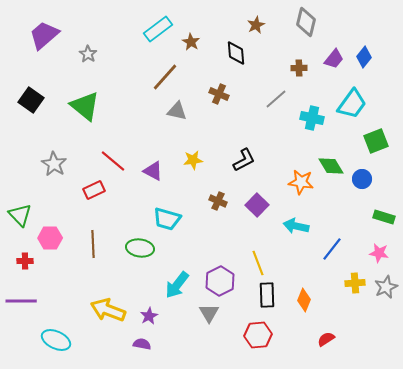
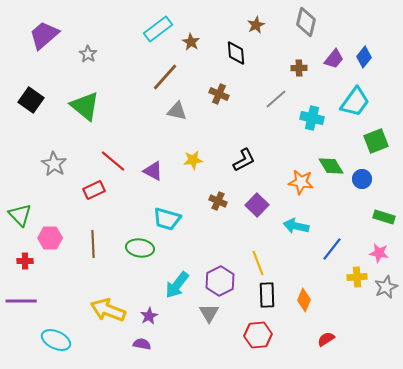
cyan trapezoid at (352, 104): moved 3 px right, 2 px up
yellow cross at (355, 283): moved 2 px right, 6 px up
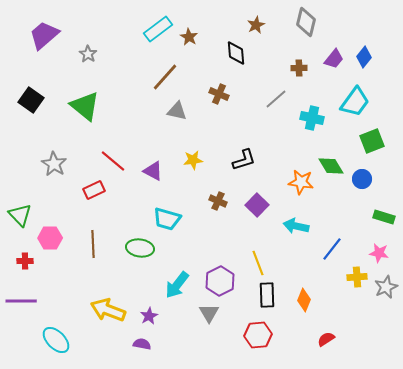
brown star at (191, 42): moved 2 px left, 5 px up
green square at (376, 141): moved 4 px left
black L-shape at (244, 160): rotated 10 degrees clockwise
cyan ellipse at (56, 340): rotated 20 degrees clockwise
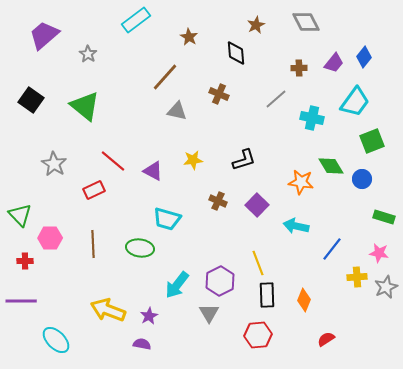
gray diamond at (306, 22): rotated 40 degrees counterclockwise
cyan rectangle at (158, 29): moved 22 px left, 9 px up
purple trapezoid at (334, 59): moved 4 px down
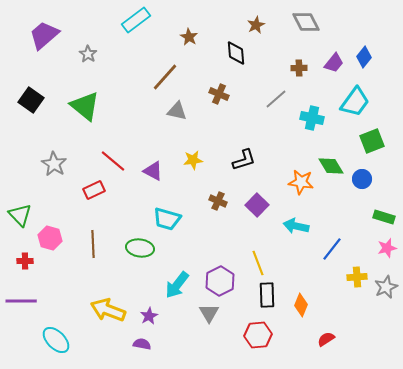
pink hexagon at (50, 238): rotated 15 degrees clockwise
pink star at (379, 253): moved 8 px right, 5 px up; rotated 24 degrees counterclockwise
orange diamond at (304, 300): moved 3 px left, 5 px down
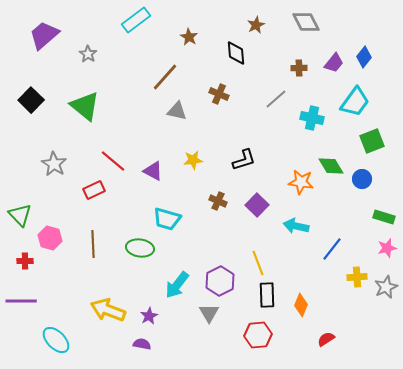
black square at (31, 100): rotated 10 degrees clockwise
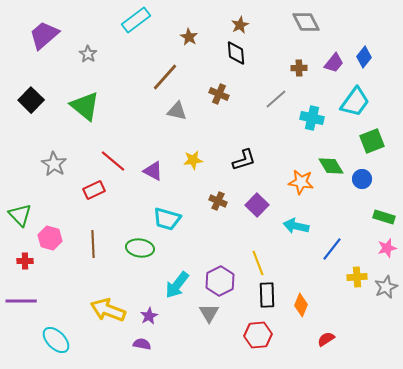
brown star at (256, 25): moved 16 px left
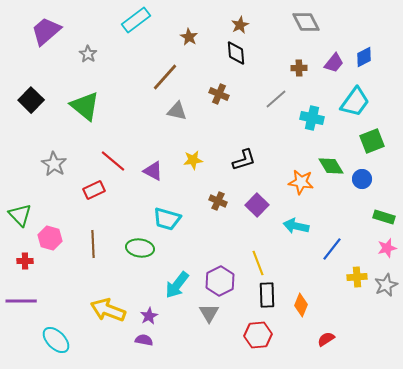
purple trapezoid at (44, 35): moved 2 px right, 4 px up
blue diamond at (364, 57): rotated 25 degrees clockwise
gray star at (386, 287): moved 2 px up
purple semicircle at (142, 344): moved 2 px right, 4 px up
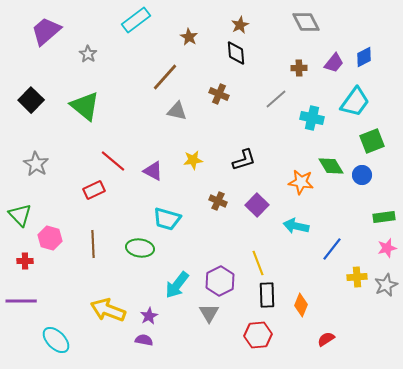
gray star at (54, 164): moved 18 px left
blue circle at (362, 179): moved 4 px up
green rectangle at (384, 217): rotated 25 degrees counterclockwise
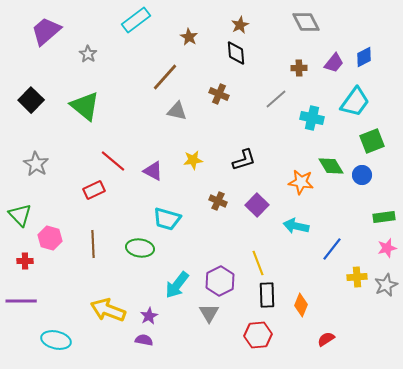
cyan ellipse at (56, 340): rotated 32 degrees counterclockwise
